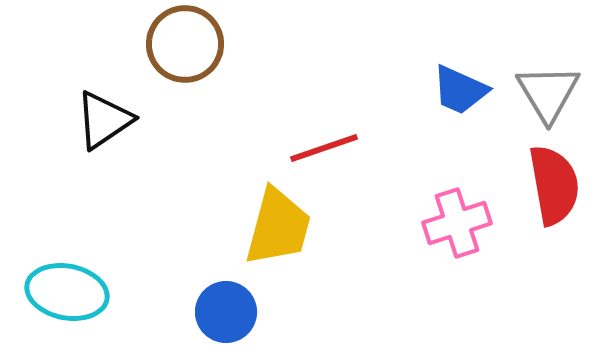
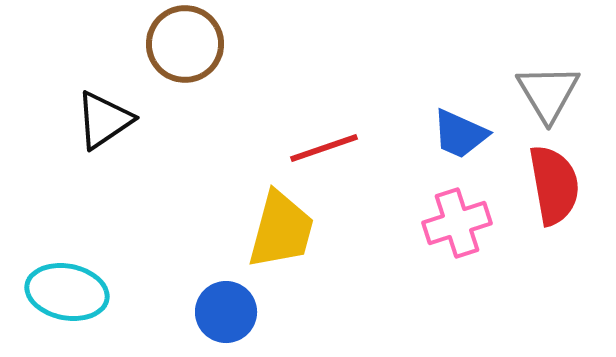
blue trapezoid: moved 44 px down
yellow trapezoid: moved 3 px right, 3 px down
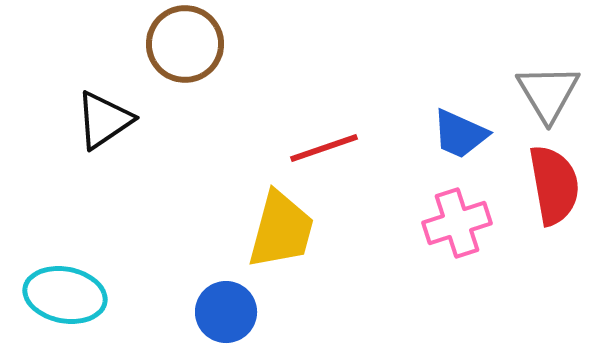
cyan ellipse: moved 2 px left, 3 px down
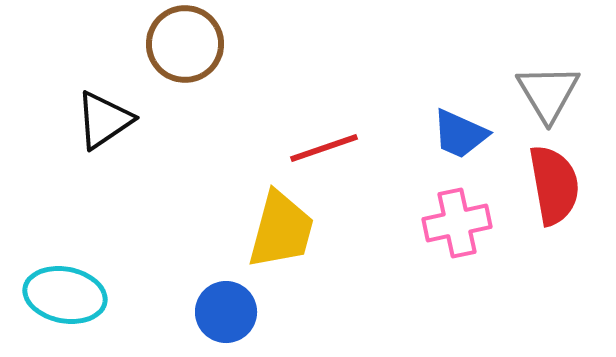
pink cross: rotated 6 degrees clockwise
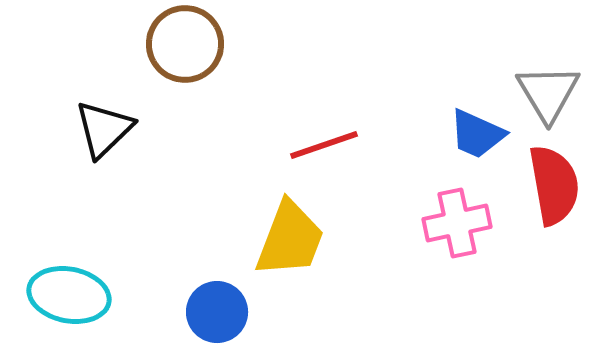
black triangle: moved 9 px down; rotated 10 degrees counterclockwise
blue trapezoid: moved 17 px right
red line: moved 3 px up
yellow trapezoid: moved 9 px right, 9 px down; rotated 6 degrees clockwise
cyan ellipse: moved 4 px right
blue circle: moved 9 px left
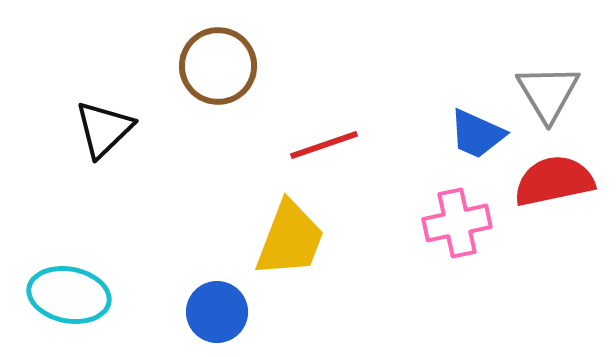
brown circle: moved 33 px right, 22 px down
red semicircle: moved 4 px up; rotated 92 degrees counterclockwise
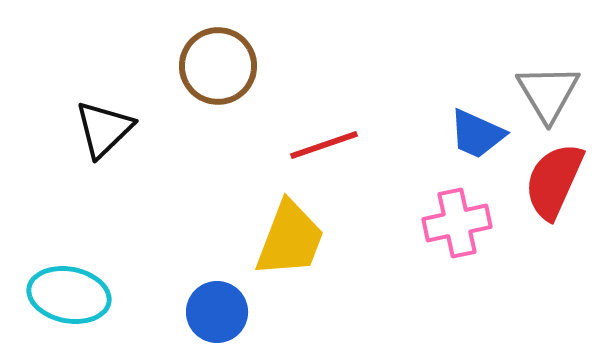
red semicircle: rotated 54 degrees counterclockwise
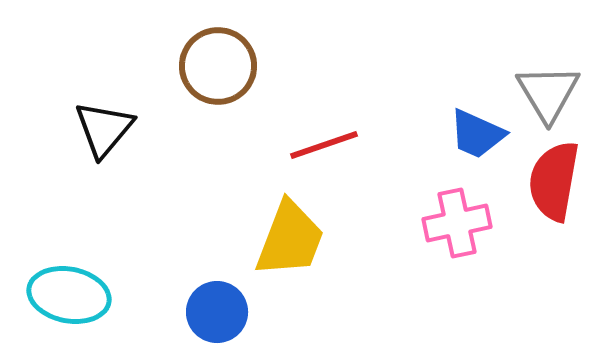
black triangle: rotated 6 degrees counterclockwise
red semicircle: rotated 14 degrees counterclockwise
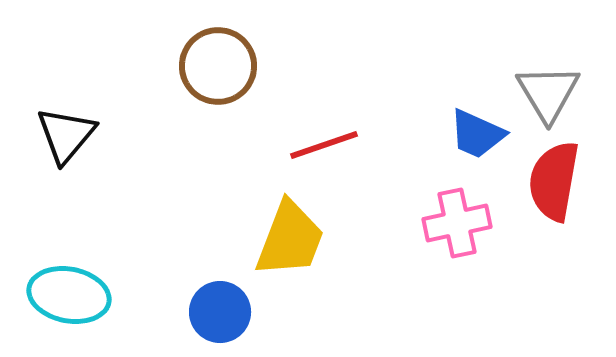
black triangle: moved 38 px left, 6 px down
blue circle: moved 3 px right
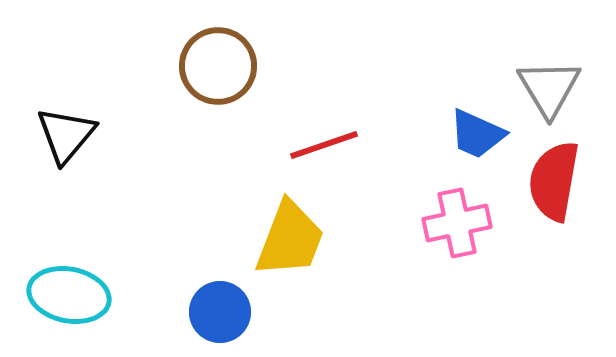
gray triangle: moved 1 px right, 5 px up
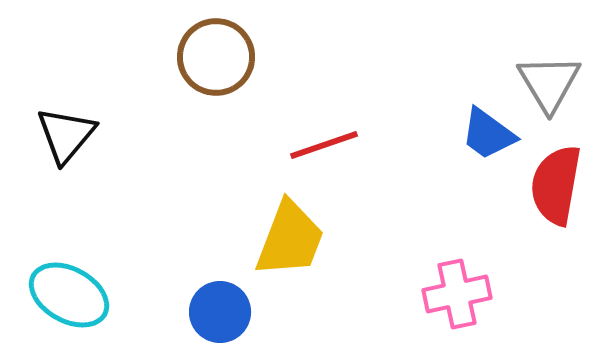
brown circle: moved 2 px left, 9 px up
gray triangle: moved 5 px up
blue trapezoid: moved 11 px right; rotated 12 degrees clockwise
red semicircle: moved 2 px right, 4 px down
pink cross: moved 71 px down
cyan ellipse: rotated 18 degrees clockwise
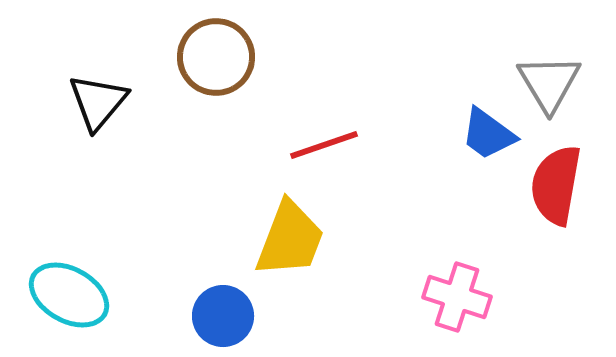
black triangle: moved 32 px right, 33 px up
pink cross: moved 3 px down; rotated 30 degrees clockwise
blue circle: moved 3 px right, 4 px down
